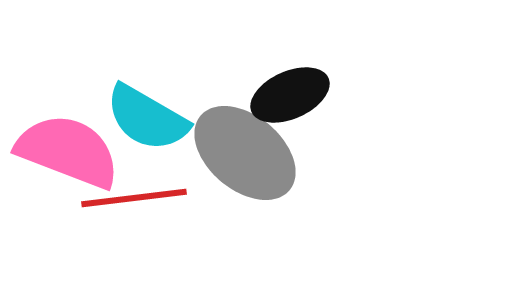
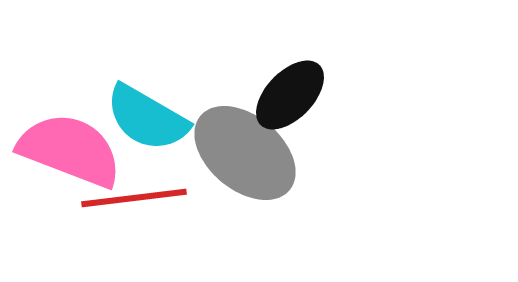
black ellipse: rotated 22 degrees counterclockwise
pink semicircle: moved 2 px right, 1 px up
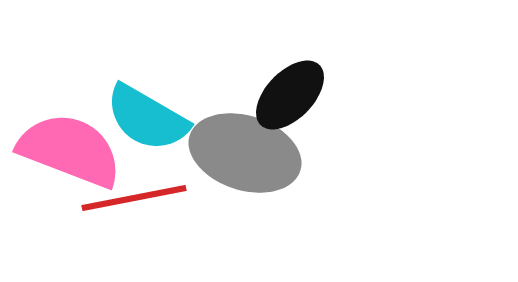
gray ellipse: rotated 22 degrees counterclockwise
red line: rotated 4 degrees counterclockwise
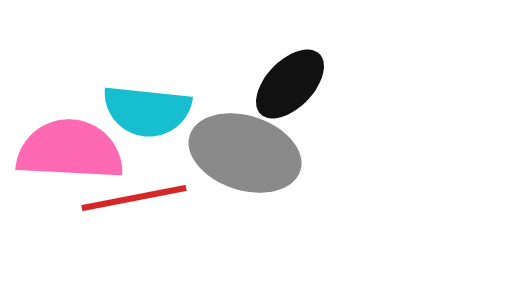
black ellipse: moved 11 px up
cyan semicircle: moved 7 px up; rotated 24 degrees counterclockwise
pink semicircle: rotated 18 degrees counterclockwise
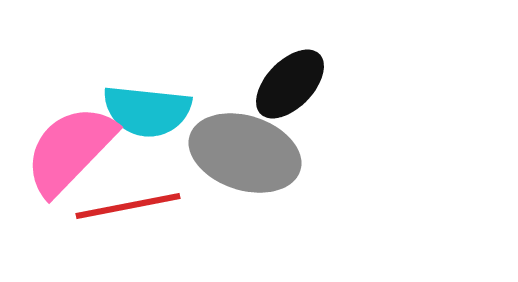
pink semicircle: rotated 49 degrees counterclockwise
red line: moved 6 px left, 8 px down
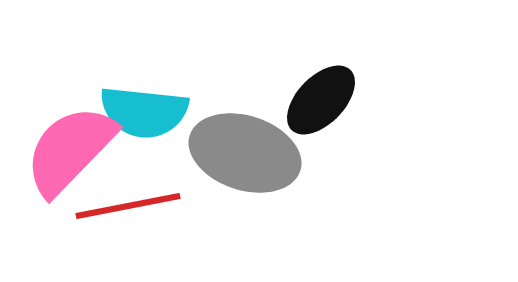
black ellipse: moved 31 px right, 16 px down
cyan semicircle: moved 3 px left, 1 px down
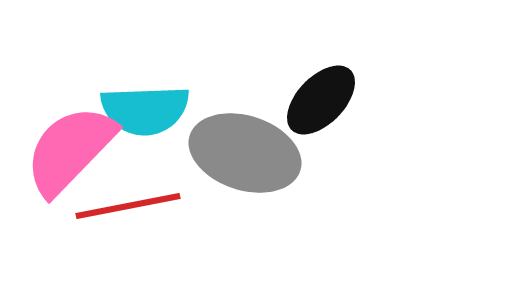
cyan semicircle: moved 1 px right, 2 px up; rotated 8 degrees counterclockwise
